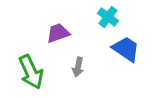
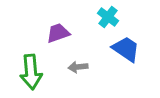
gray arrow: rotated 72 degrees clockwise
green arrow: rotated 20 degrees clockwise
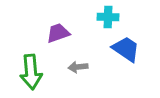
cyan cross: rotated 35 degrees counterclockwise
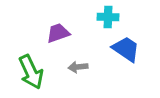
green arrow: rotated 20 degrees counterclockwise
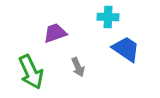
purple trapezoid: moved 3 px left
gray arrow: rotated 108 degrees counterclockwise
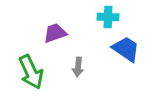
gray arrow: rotated 30 degrees clockwise
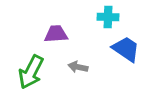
purple trapezoid: moved 1 px right, 1 px down; rotated 15 degrees clockwise
gray arrow: rotated 96 degrees clockwise
green arrow: rotated 52 degrees clockwise
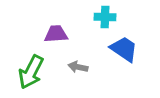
cyan cross: moved 3 px left
blue trapezoid: moved 2 px left
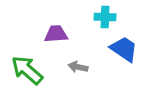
green arrow: moved 4 px left, 2 px up; rotated 104 degrees clockwise
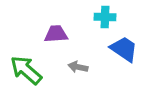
green arrow: moved 1 px left
